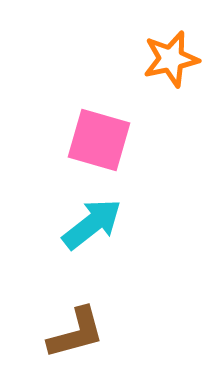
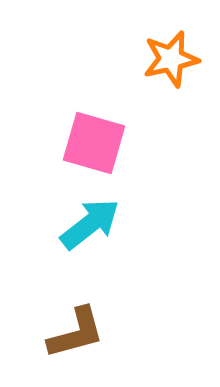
pink square: moved 5 px left, 3 px down
cyan arrow: moved 2 px left
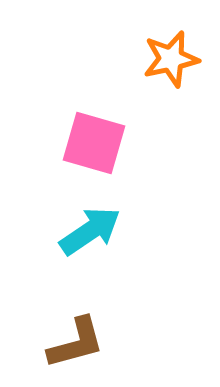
cyan arrow: moved 7 px down; rotated 4 degrees clockwise
brown L-shape: moved 10 px down
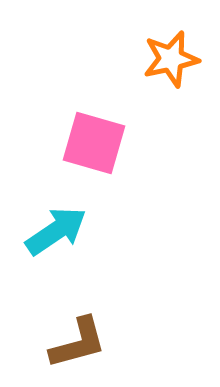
cyan arrow: moved 34 px left
brown L-shape: moved 2 px right
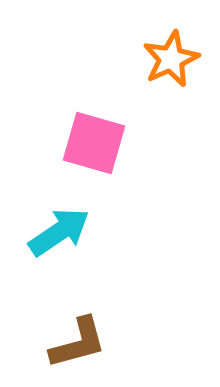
orange star: rotated 12 degrees counterclockwise
cyan arrow: moved 3 px right, 1 px down
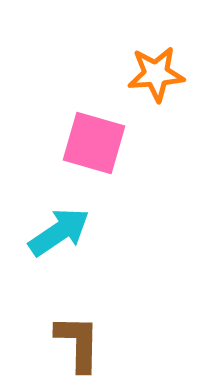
orange star: moved 15 px left, 15 px down; rotated 20 degrees clockwise
brown L-shape: rotated 74 degrees counterclockwise
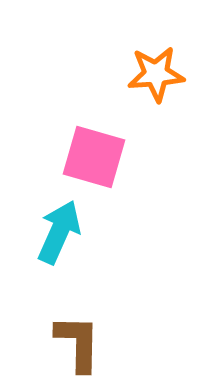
pink square: moved 14 px down
cyan arrow: rotated 32 degrees counterclockwise
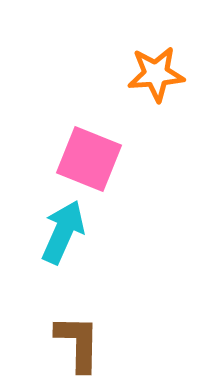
pink square: moved 5 px left, 2 px down; rotated 6 degrees clockwise
cyan arrow: moved 4 px right
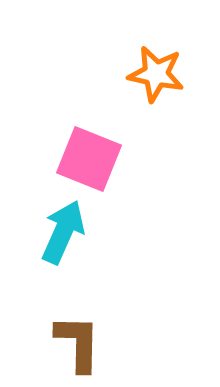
orange star: rotated 16 degrees clockwise
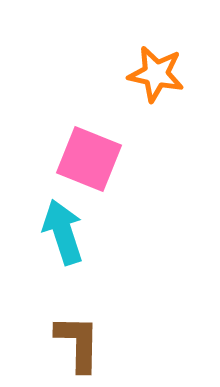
cyan arrow: rotated 42 degrees counterclockwise
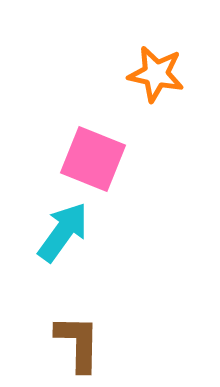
pink square: moved 4 px right
cyan arrow: rotated 54 degrees clockwise
